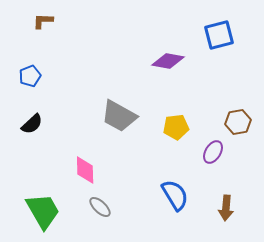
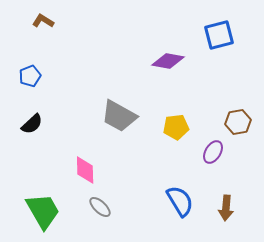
brown L-shape: rotated 30 degrees clockwise
blue semicircle: moved 5 px right, 6 px down
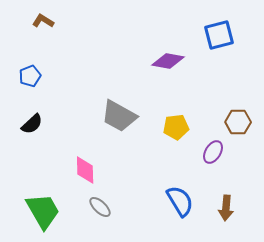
brown hexagon: rotated 10 degrees clockwise
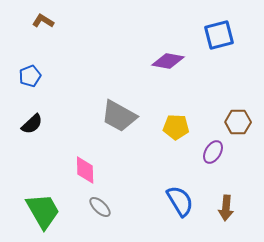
yellow pentagon: rotated 10 degrees clockwise
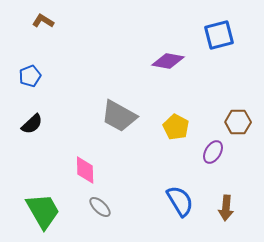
yellow pentagon: rotated 25 degrees clockwise
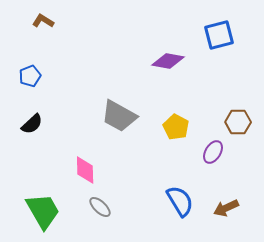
brown arrow: rotated 60 degrees clockwise
